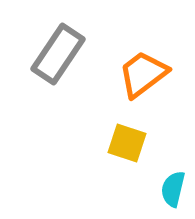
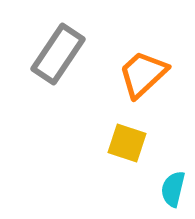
orange trapezoid: rotated 6 degrees counterclockwise
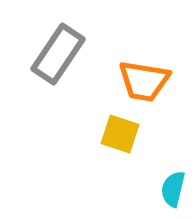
orange trapezoid: moved 1 px right, 7 px down; rotated 128 degrees counterclockwise
yellow square: moved 7 px left, 9 px up
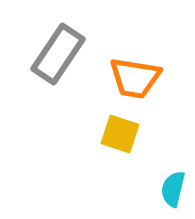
orange trapezoid: moved 9 px left, 3 px up
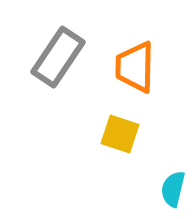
gray rectangle: moved 3 px down
orange trapezoid: moved 11 px up; rotated 82 degrees clockwise
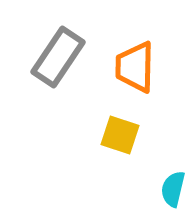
yellow square: moved 1 px down
